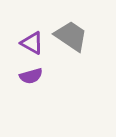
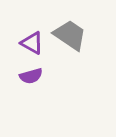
gray trapezoid: moved 1 px left, 1 px up
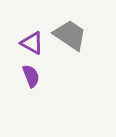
purple semicircle: rotated 95 degrees counterclockwise
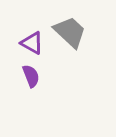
gray trapezoid: moved 3 px up; rotated 9 degrees clockwise
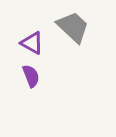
gray trapezoid: moved 3 px right, 5 px up
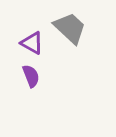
gray trapezoid: moved 3 px left, 1 px down
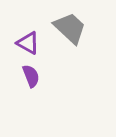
purple triangle: moved 4 px left
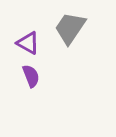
gray trapezoid: rotated 99 degrees counterclockwise
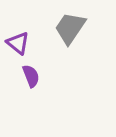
purple triangle: moved 10 px left; rotated 10 degrees clockwise
